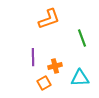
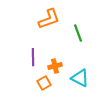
green line: moved 4 px left, 5 px up
cyan triangle: rotated 30 degrees clockwise
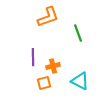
orange L-shape: moved 1 px left, 2 px up
orange cross: moved 2 px left
cyan triangle: moved 3 px down
orange square: rotated 16 degrees clockwise
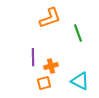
orange L-shape: moved 2 px right, 1 px down
orange cross: moved 2 px left
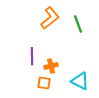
orange L-shape: rotated 20 degrees counterclockwise
green line: moved 9 px up
purple line: moved 1 px left, 1 px up
orange square: rotated 24 degrees clockwise
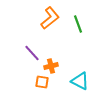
purple line: moved 3 px up; rotated 42 degrees counterclockwise
orange square: moved 2 px left, 1 px up
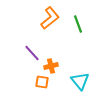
cyan triangle: rotated 24 degrees clockwise
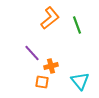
green line: moved 1 px left, 1 px down
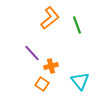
orange square: moved 2 px down; rotated 24 degrees clockwise
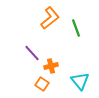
green line: moved 1 px left, 3 px down
